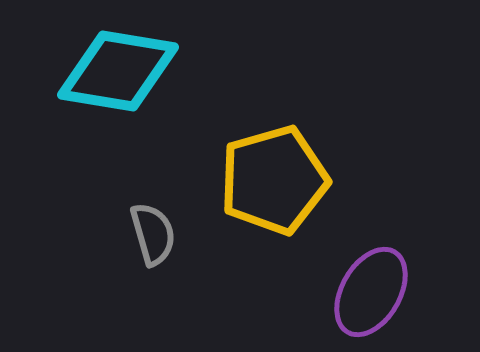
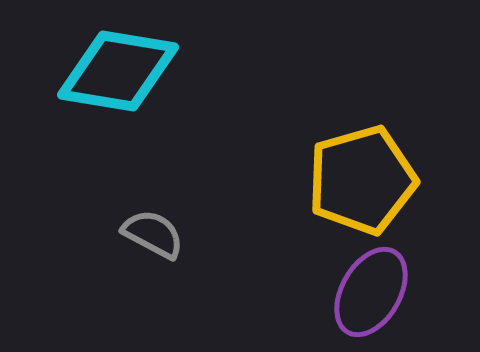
yellow pentagon: moved 88 px right
gray semicircle: rotated 46 degrees counterclockwise
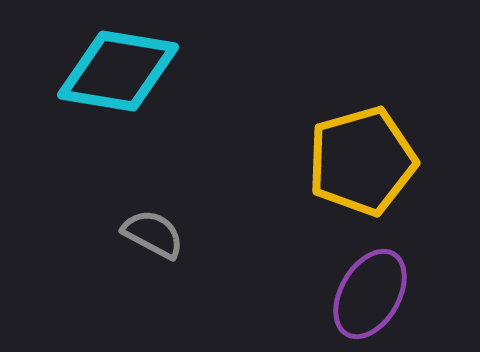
yellow pentagon: moved 19 px up
purple ellipse: moved 1 px left, 2 px down
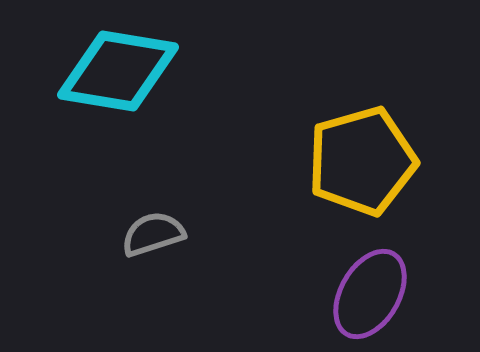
gray semicircle: rotated 46 degrees counterclockwise
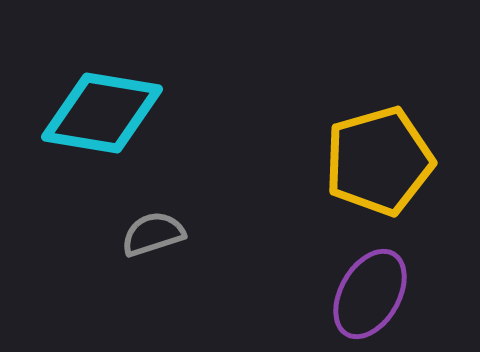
cyan diamond: moved 16 px left, 42 px down
yellow pentagon: moved 17 px right
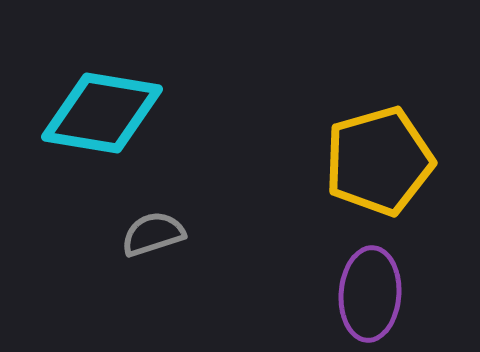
purple ellipse: rotated 26 degrees counterclockwise
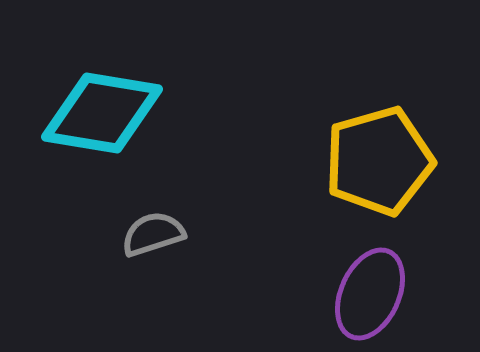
purple ellipse: rotated 20 degrees clockwise
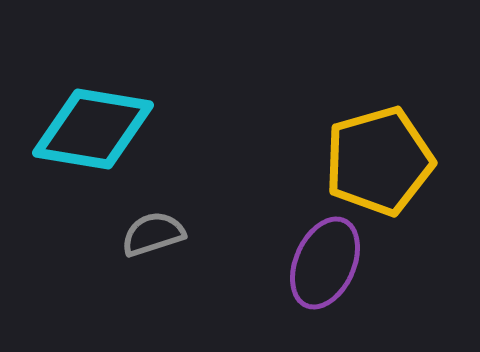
cyan diamond: moved 9 px left, 16 px down
purple ellipse: moved 45 px left, 31 px up
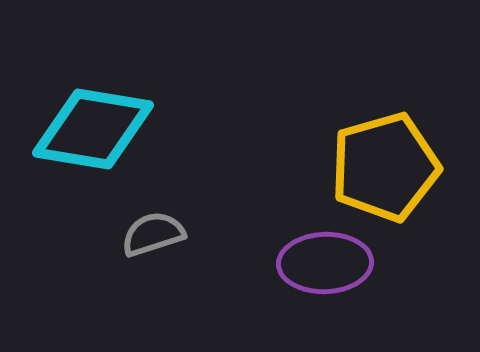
yellow pentagon: moved 6 px right, 6 px down
purple ellipse: rotated 64 degrees clockwise
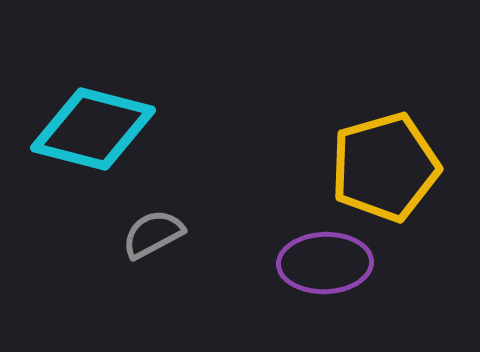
cyan diamond: rotated 5 degrees clockwise
gray semicircle: rotated 10 degrees counterclockwise
